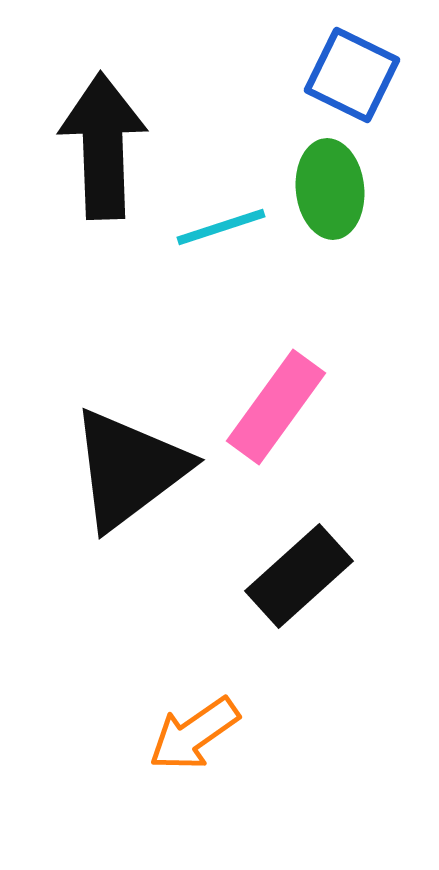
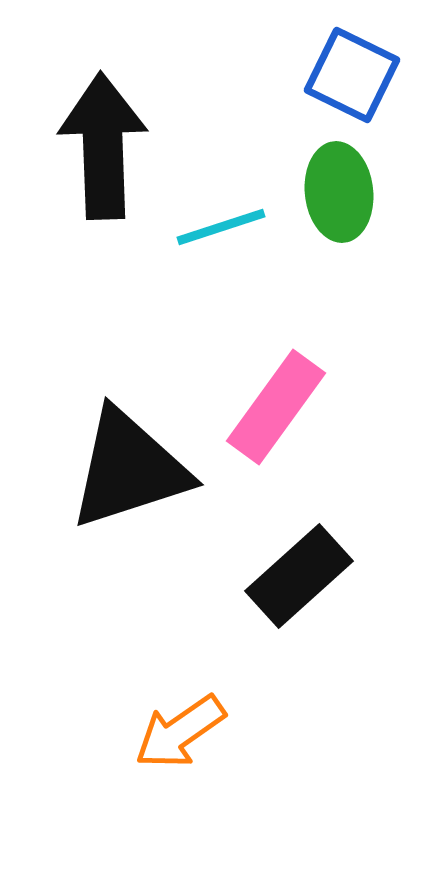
green ellipse: moved 9 px right, 3 px down
black triangle: rotated 19 degrees clockwise
orange arrow: moved 14 px left, 2 px up
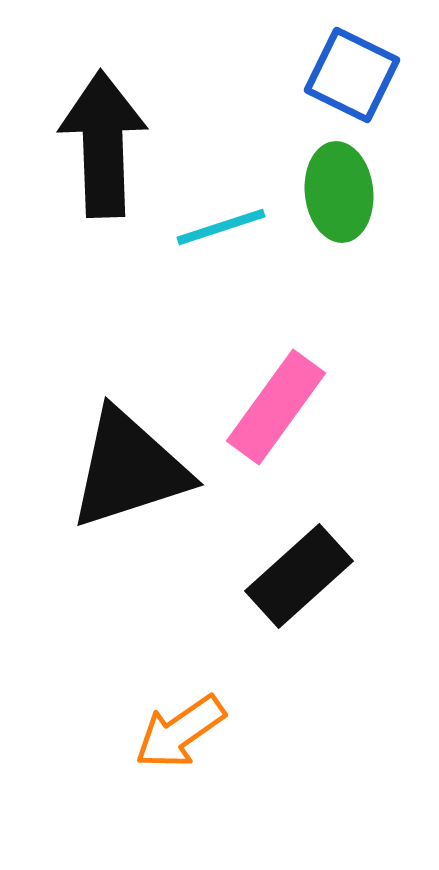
black arrow: moved 2 px up
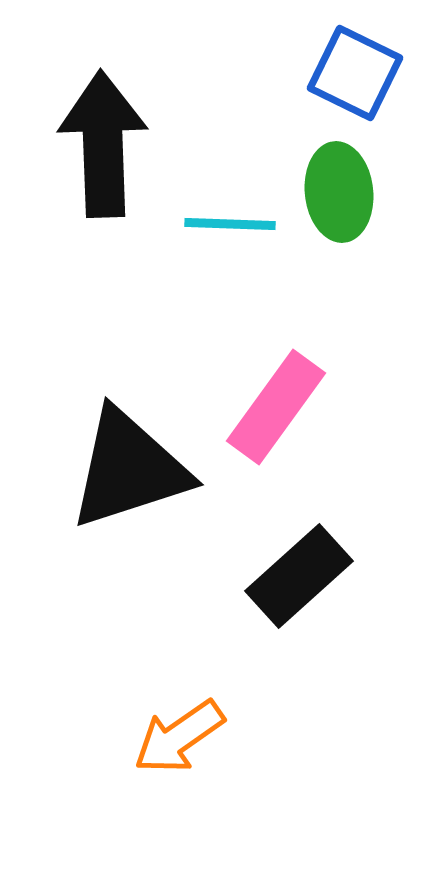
blue square: moved 3 px right, 2 px up
cyan line: moved 9 px right, 3 px up; rotated 20 degrees clockwise
orange arrow: moved 1 px left, 5 px down
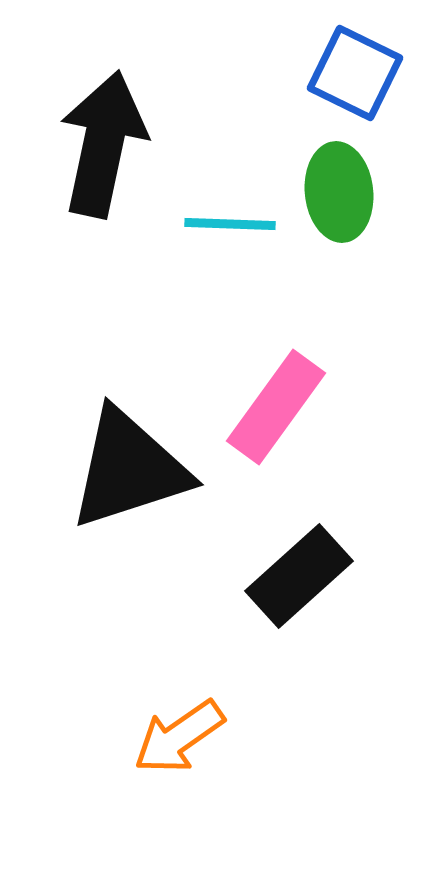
black arrow: rotated 14 degrees clockwise
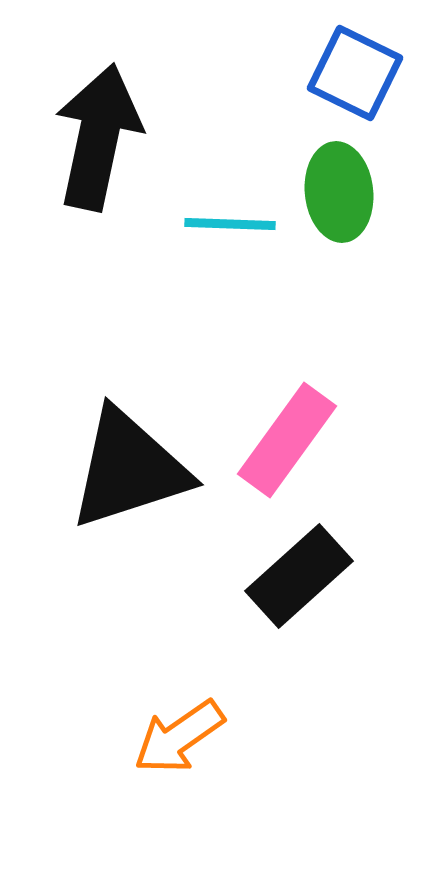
black arrow: moved 5 px left, 7 px up
pink rectangle: moved 11 px right, 33 px down
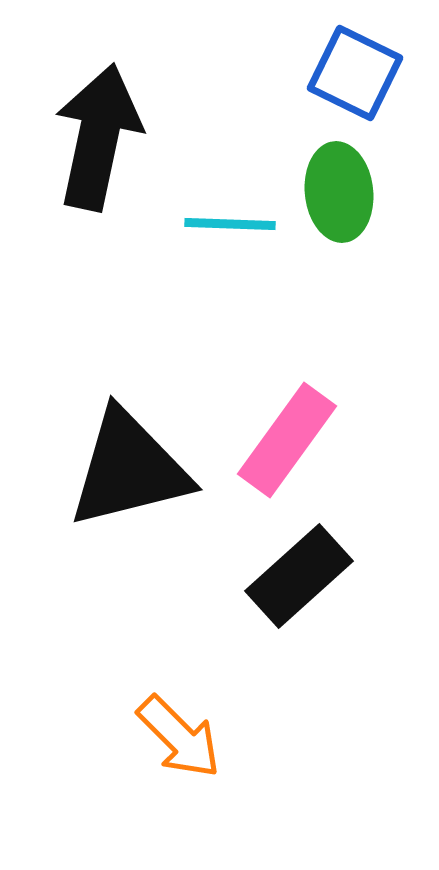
black triangle: rotated 4 degrees clockwise
orange arrow: rotated 100 degrees counterclockwise
